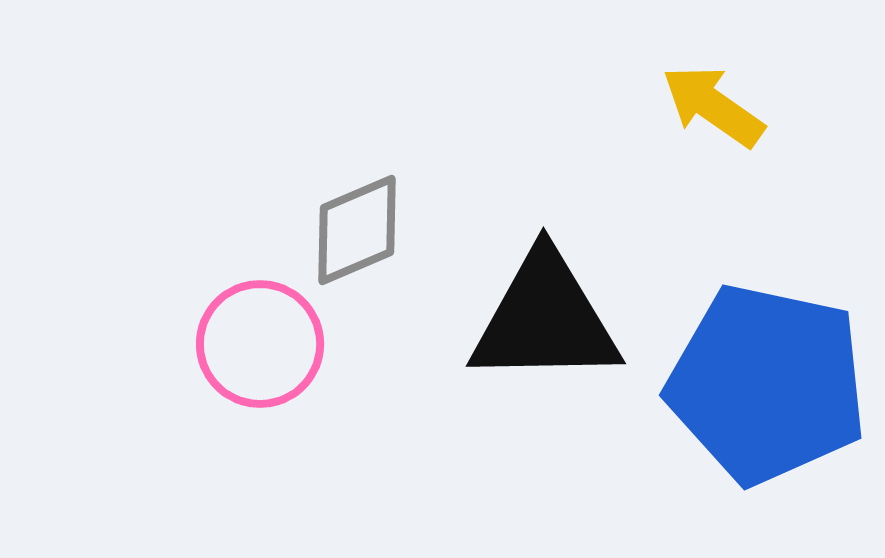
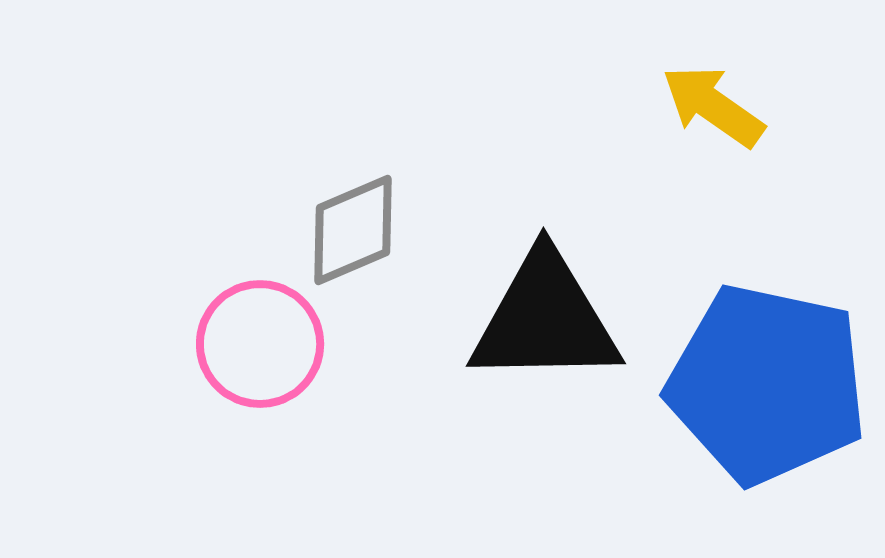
gray diamond: moved 4 px left
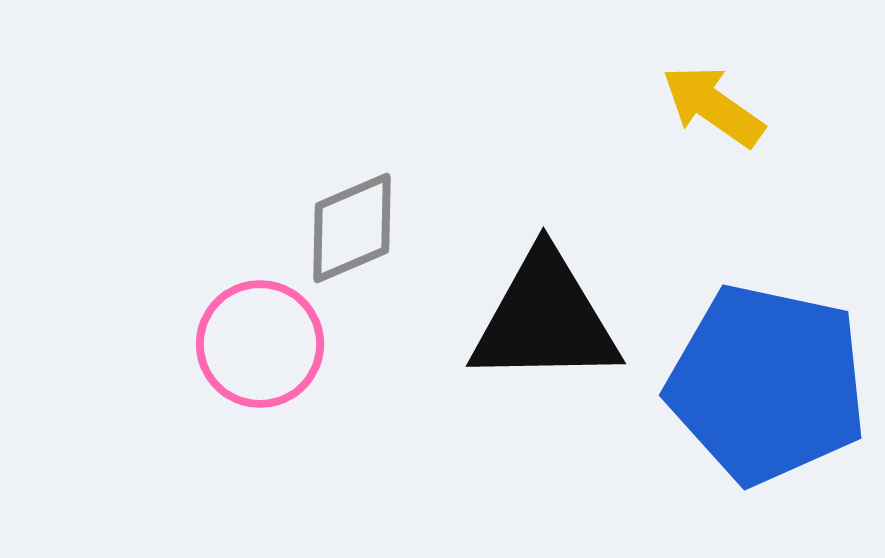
gray diamond: moved 1 px left, 2 px up
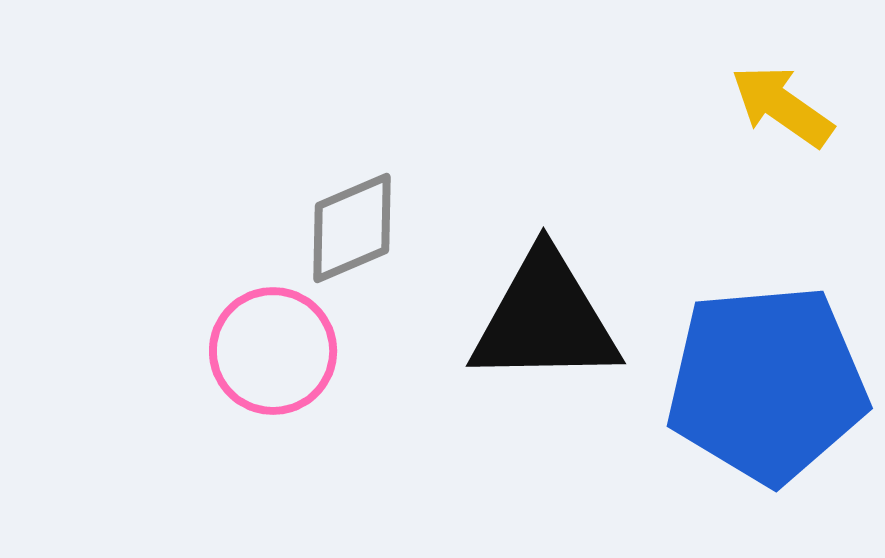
yellow arrow: moved 69 px right
pink circle: moved 13 px right, 7 px down
blue pentagon: rotated 17 degrees counterclockwise
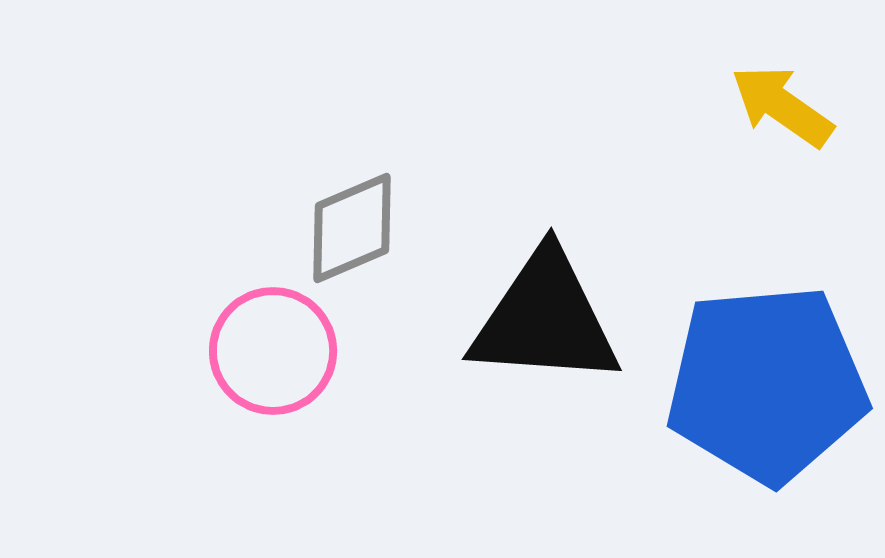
black triangle: rotated 5 degrees clockwise
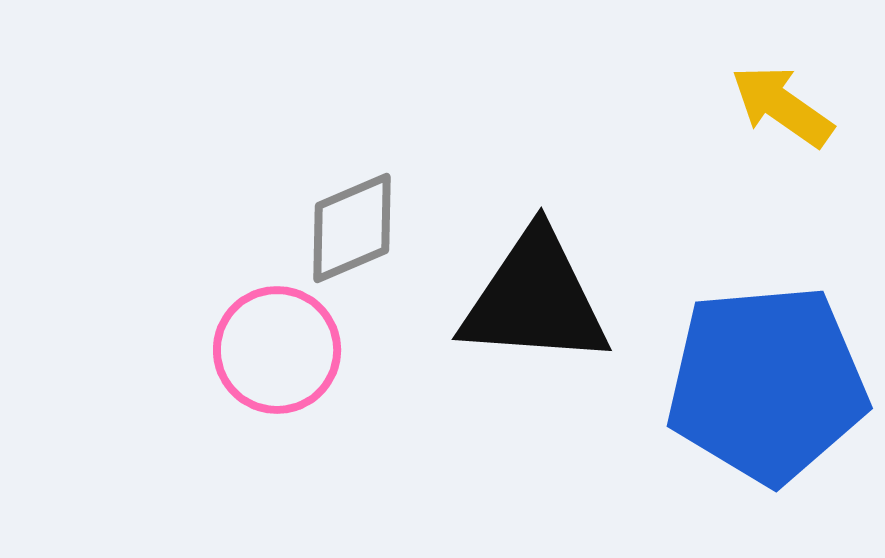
black triangle: moved 10 px left, 20 px up
pink circle: moved 4 px right, 1 px up
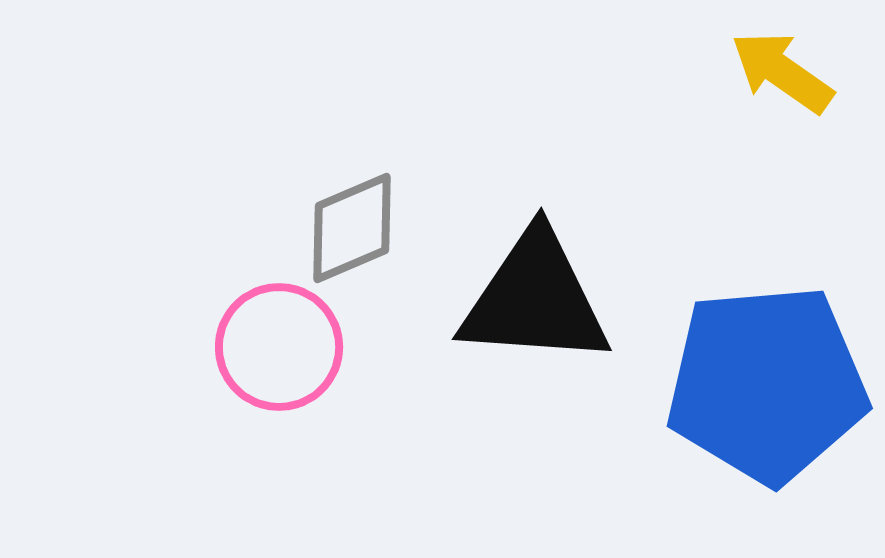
yellow arrow: moved 34 px up
pink circle: moved 2 px right, 3 px up
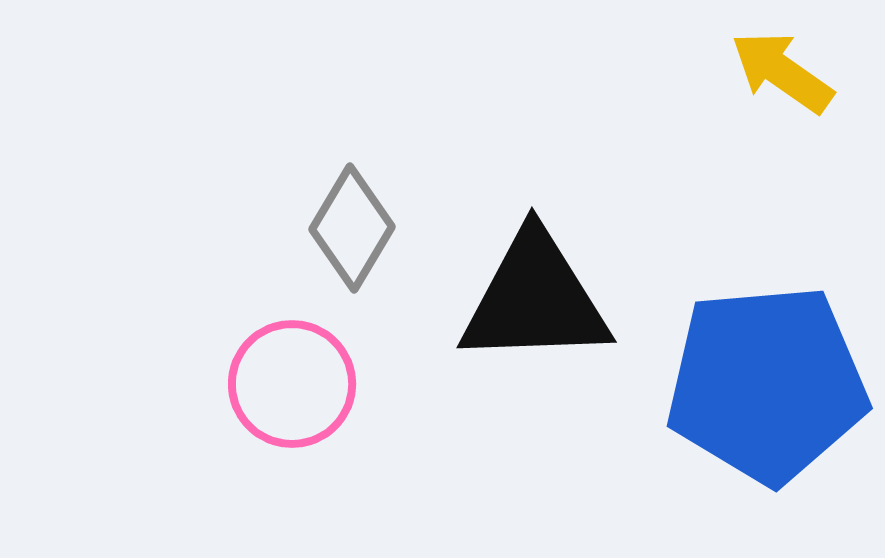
gray diamond: rotated 36 degrees counterclockwise
black triangle: rotated 6 degrees counterclockwise
pink circle: moved 13 px right, 37 px down
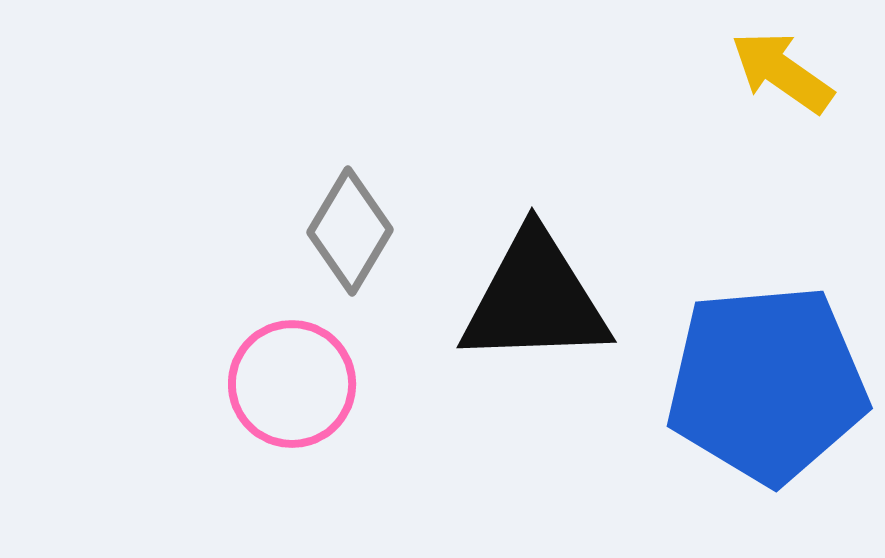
gray diamond: moved 2 px left, 3 px down
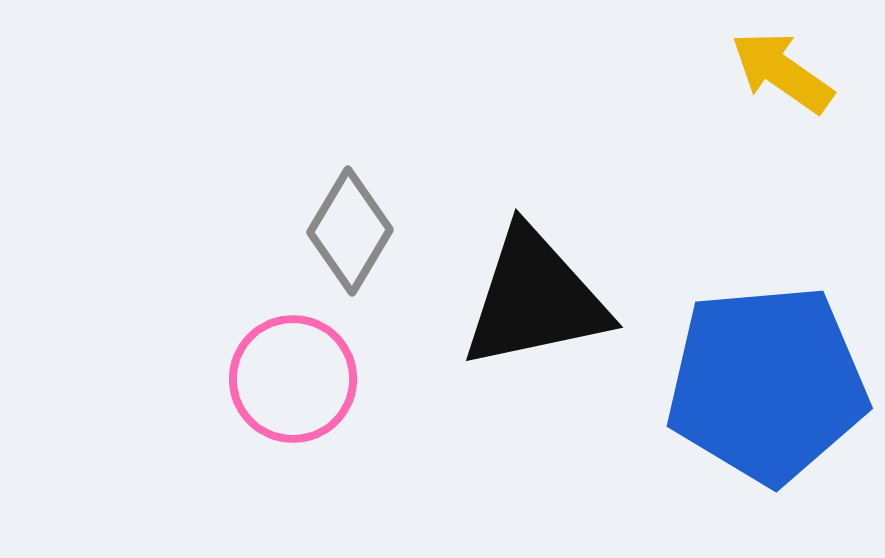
black triangle: rotated 10 degrees counterclockwise
pink circle: moved 1 px right, 5 px up
